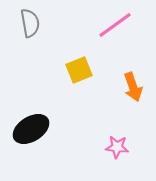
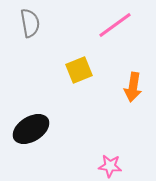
orange arrow: rotated 28 degrees clockwise
pink star: moved 7 px left, 19 px down
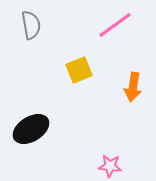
gray semicircle: moved 1 px right, 2 px down
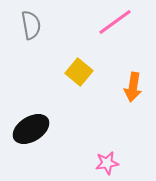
pink line: moved 3 px up
yellow square: moved 2 px down; rotated 28 degrees counterclockwise
pink star: moved 3 px left, 3 px up; rotated 15 degrees counterclockwise
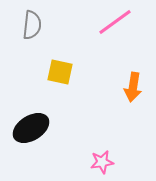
gray semicircle: moved 1 px right; rotated 16 degrees clockwise
yellow square: moved 19 px left; rotated 28 degrees counterclockwise
black ellipse: moved 1 px up
pink star: moved 5 px left, 1 px up
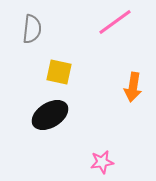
gray semicircle: moved 4 px down
yellow square: moved 1 px left
black ellipse: moved 19 px right, 13 px up
